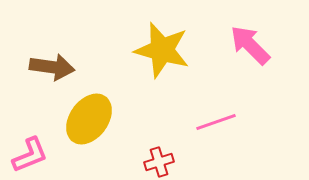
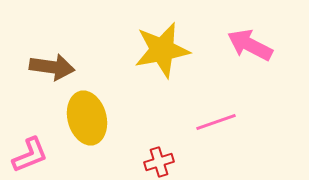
pink arrow: rotated 18 degrees counterclockwise
yellow star: rotated 26 degrees counterclockwise
yellow ellipse: moved 2 px left, 1 px up; rotated 51 degrees counterclockwise
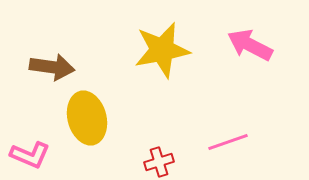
pink line: moved 12 px right, 20 px down
pink L-shape: rotated 45 degrees clockwise
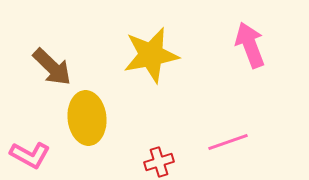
pink arrow: rotated 42 degrees clockwise
yellow star: moved 11 px left, 5 px down
brown arrow: rotated 36 degrees clockwise
yellow ellipse: rotated 9 degrees clockwise
pink L-shape: rotated 6 degrees clockwise
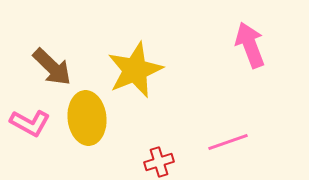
yellow star: moved 16 px left, 15 px down; rotated 12 degrees counterclockwise
pink L-shape: moved 32 px up
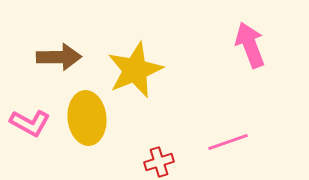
brown arrow: moved 7 px right, 10 px up; rotated 45 degrees counterclockwise
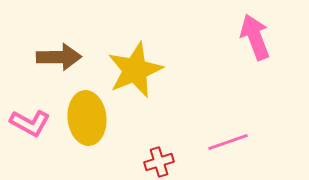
pink arrow: moved 5 px right, 8 px up
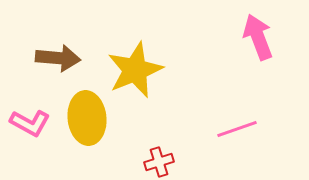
pink arrow: moved 3 px right
brown arrow: moved 1 px left, 1 px down; rotated 6 degrees clockwise
pink line: moved 9 px right, 13 px up
